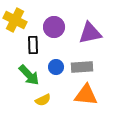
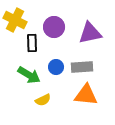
black rectangle: moved 1 px left, 2 px up
green arrow: rotated 15 degrees counterclockwise
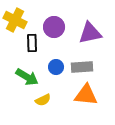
green arrow: moved 2 px left, 2 px down
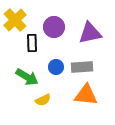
yellow cross: rotated 20 degrees clockwise
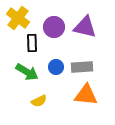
yellow cross: moved 3 px right, 2 px up; rotated 10 degrees counterclockwise
purple triangle: moved 5 px left, 6 px up; rotated 25 degrees clockwise
green arrow: moved 5 px up
yellow semicircle: moved 4 px left, 1 px down
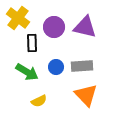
gray rectangle: moved 1 px up
orange triangle: rotated 40 degrees clockwise
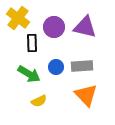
green arrow: moved 2 px right, 2 px down
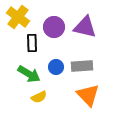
yellow cross: moved 1 px up
orange triangle: moved 2 px right
yellow semicircle: moved 4 px up
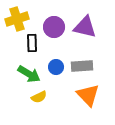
yellow cross: moved 1 px left, 2 px down; rotated 35 degrees clockwise
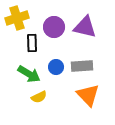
yellow cross: moved 1 px up
